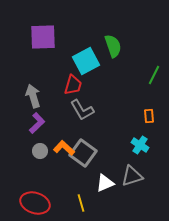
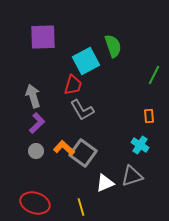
gray circle: moved 4 px left
yellow line: moved 4 px down
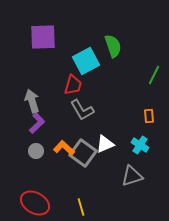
gray arrow: moved 1 px left, 5 px down
white triangle: moved 39 px up
red ellipse: rotated 12 degrees clockwise
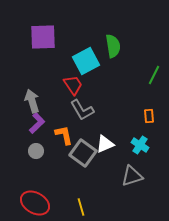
green semicircle: rotated 10 degrees clockwise
red trapezoid: rotated 50 degrees counterclockwise
orange L-shape: moved 13 px up; rotated 35 degrees clockwise
